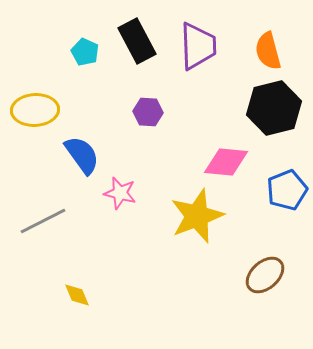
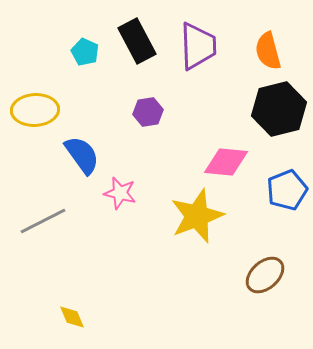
black hexagon: moved 5 px right, 1 px down
purple hexagon: rotated 12 degrees counterclockwise
yellow diamond: moved 5 px left, 22 px down
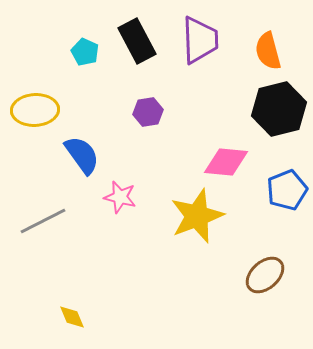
purple trapezoid: moved 2 px right, 6 px up
pink star: moved 4 px down
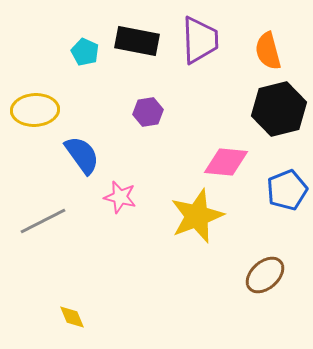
black rectangle: rotated 51 degrees counterclockwise
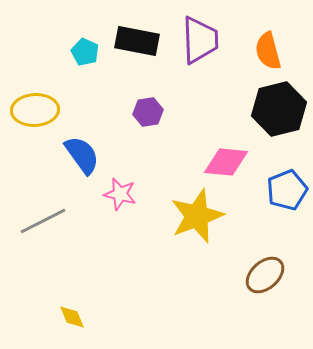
pink star: moved 3 px up
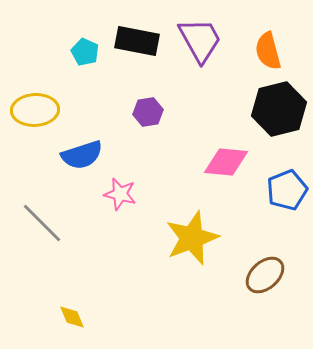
purple trapezoid: rotated 27 degrees counterclockwise
blue semicircle: rotated 108 degrees clockwise
yellow star: moved 5 px left, 22 px down
gray line: moved 1 px left, 2 px down; rotated 72 degrees clockwise
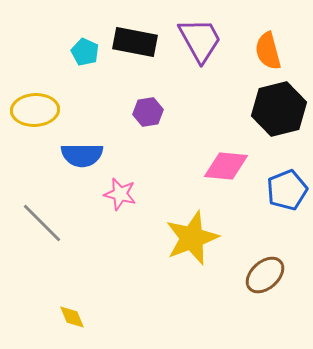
black rectangle: moved 2 px left, 1 px down
blue semicircle: rotated 18 degrees clockwise
pink diamond: moved 4 px down
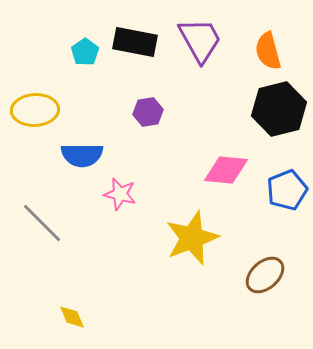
cyan pentagon: rotated 12 degrees clockwise
pink diamond: moved 4 px down
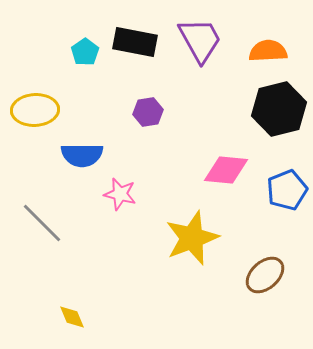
orange semicircle: rotated 102 degrees clockwise
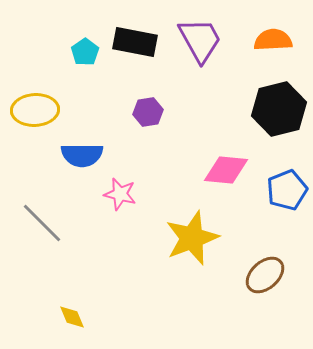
orange semicircle: moved 5 px right, 11 px up
